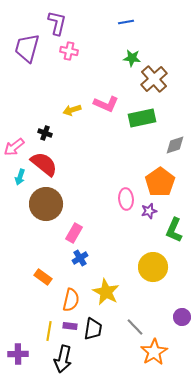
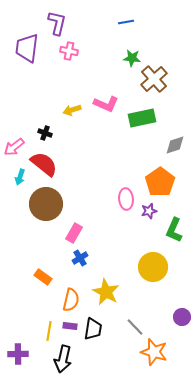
purple trapezoid: rotated 8 degrees counterclockwise
orange star: rotated 24 degrees counterclockwise
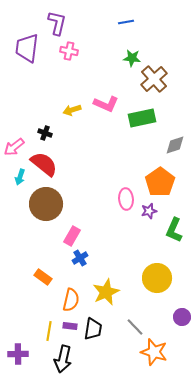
pink rectangle: moved 2 px left, 3 px down
yellow circle: moved 4 px right, 11 px down
yellow star: rotated 20 degrees clockwise
